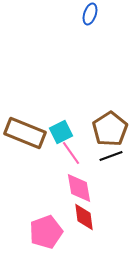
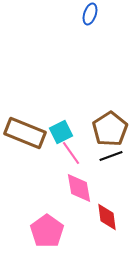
red diamond: moved 23 px right
pink pentagon: moved 1 px right, 1 px up; rotated 16 degrees counterclockwise
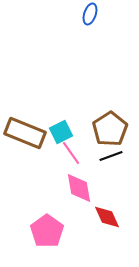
red diamond: rotated 16 degrees counterclockwise
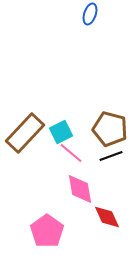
brown pentagon: rotated 24 degrees counterclockwise
brown rectangle: rotated 69 degrees counterclockwise
pink line: rotated 15 degrees counterclockwise
pink diamond: moved 1 px right, 1 px down
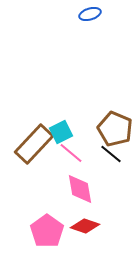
blue ellipse: rotated 55 degrees clockwise
brown pentagon: moved 5 px right; rotated 8 degrees clockwise
brown rectangle: moved 9 px right, 11 px down
black line: moved 2 px up; rotated 60 degrees clockwise
red diamond: moved 22 px left, 9 px down; rotated 48 degrees counterclockwise
